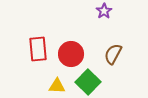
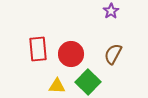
purple star: moved 7 px right
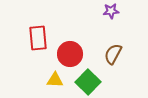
purple star: rotated 28 degrees clockwise
red rectangle: moved 11 px up
red circle: moved 1 px left
yellow triangle: moved 2 px left, 6 px up
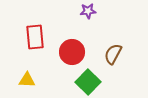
purple star: moved 23 px left
red rectangle: moved 3 px left, 1 px up
red circle: moved 2 px right, 2 px up
yellow triangle: moved 28 px left
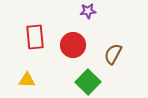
red circle: moved 1 px right, 7 px up
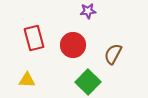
red rectangle: moved 1 px left, 1 px down; rotated 10 degrees counterclockwise
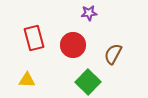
purple star: moved 1 px right, 2 px down
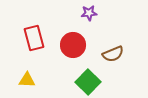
brown semicircle: rotated 140 degrees counterclockwise
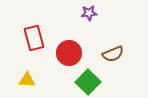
red circle: moved 4 px left, 8 px down
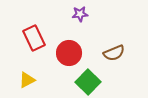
purple star: moved 9 px left, 1 px down
red rectangle: rotated 10 degrees counterclockwise
brown semicircle: moved 1 px right, 1 px up
yellow triangle: rotated 30 degrees counterclockwise
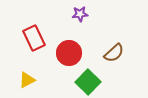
brown semicircle: rotated 20 degrees counterclockwise
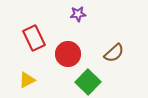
purple star: moved 2 px left
red circle: moved 1 px left, 1 px down
